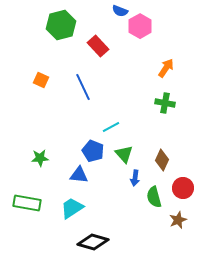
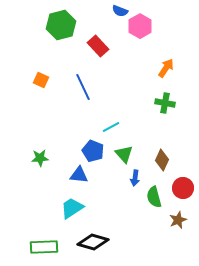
green rectangle: moved 17 px right, 44 px down; rotated 12 degrees counterclockwise
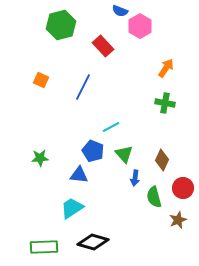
red rectangle: moved 5 px right
blue line: rotated 52 degrees clockwise
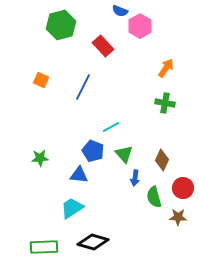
brown star: moved 3 px up; rotated 24 degrees clockwise
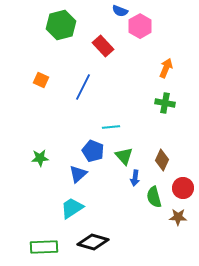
orange arrow: rotated 12 degrees counterclockwise
cyan line: rotated 24 degrees clockwise
green triangle: moved 2 px down
blue triangle: moved 1 px left, 1 px up; rotated 48 degrees counterclockwise
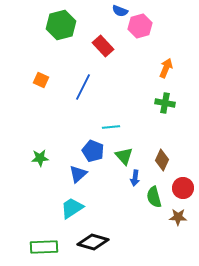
pink hexagon: rotated 15 degrees clockwise
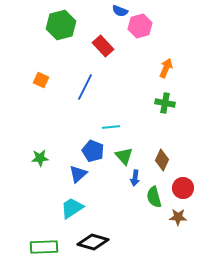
blue line: moved 2 px right
